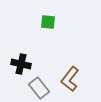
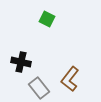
green square: moved 1 px left, 3 px up; rotated 21 degrees clockwise
black cross: moved 2 px up
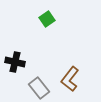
green square: rotated 28 degrees clockwise
black cross: moved 6 px left
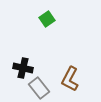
black cross: moved 8 px right, 6 px down
brown L-shape: rotated 10 degrees counterclockwise
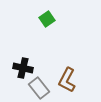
brown L-shape: moved 3 px left, 1 px down
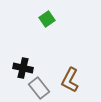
brown L-shape: moved 3 px right
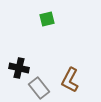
green square: rotated 21 degrees clockwise
black cross: moved 4 px left
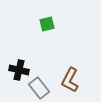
green square: moved 5 px down
black cross: moved 2 px down
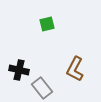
brown L-shape: moved 5 px right, 11 px up
gray rectangle: moved 3 px right
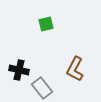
green square: moved 1 px left
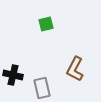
black cross: moved 6 px left, 5 px down
gray rectangle: rotated 25 degrees clockwise
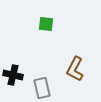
green square: rotated 21 degrees clockwise
